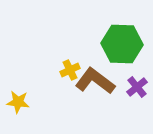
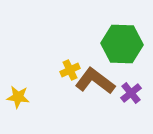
purple cross: moved 6 px left, 6 px down
yellow star: moved 5 px up
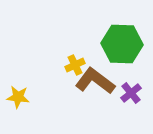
yellow cross: moved 5 px right, 5 px up
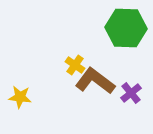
green hexagon: moved 4 px right, 16 px up
yellow cross: rotated 30 degrees counterclockwise
yellow star: moved 2 px right
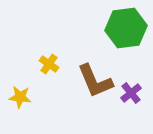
green hexagon: rotated 9 degrees counterclockwise
yellow cross: moved 26 px left, 1 px up
brown L-shape: rotated 150 degrees counterclockwise
